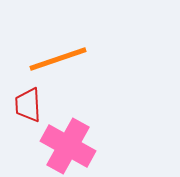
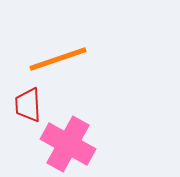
pink cross: moved 2 px up
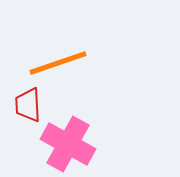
orange line: moved 4 px down
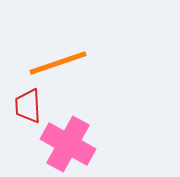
red trapezoid: moved 1 px down
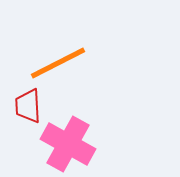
orange line: rotated 8 degrees counterclockwise
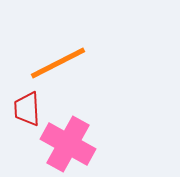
red trapezoid: moved 1 px left, 3 px down
